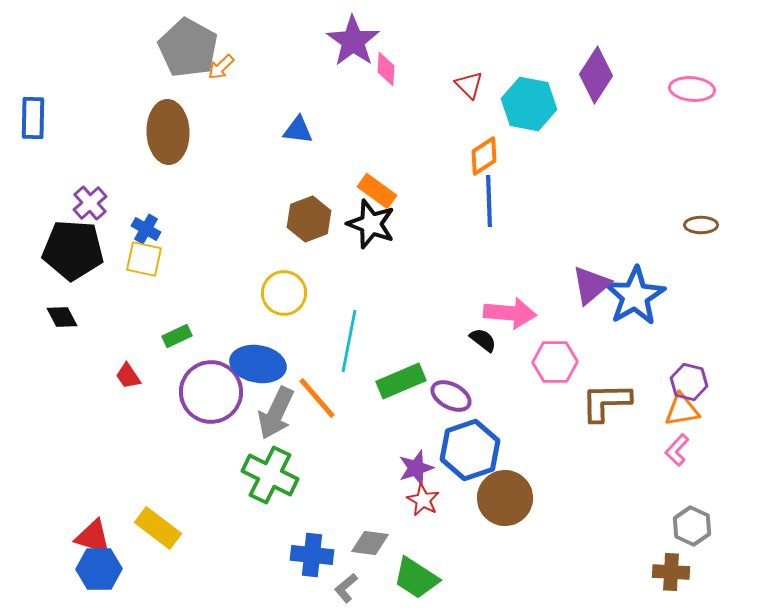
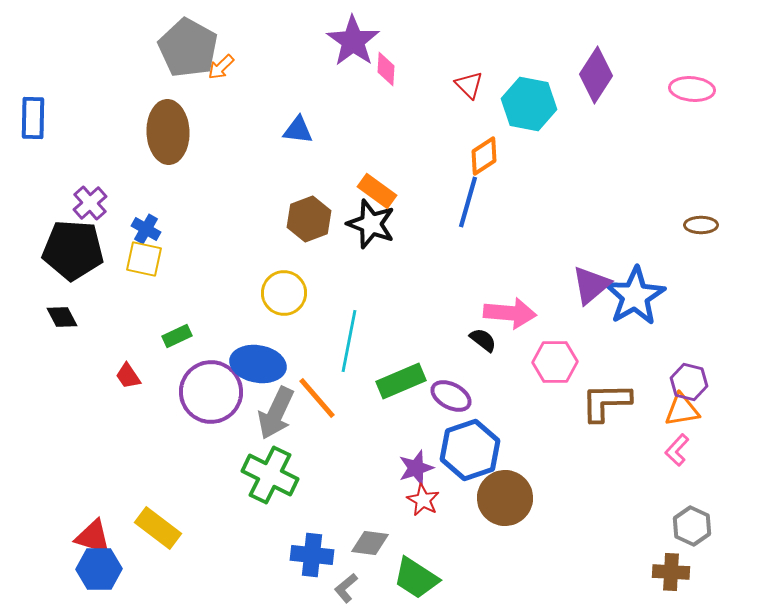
blue line at (489, 201): moved 21 px left, 1 px down; rotated 18 degrees clockwise
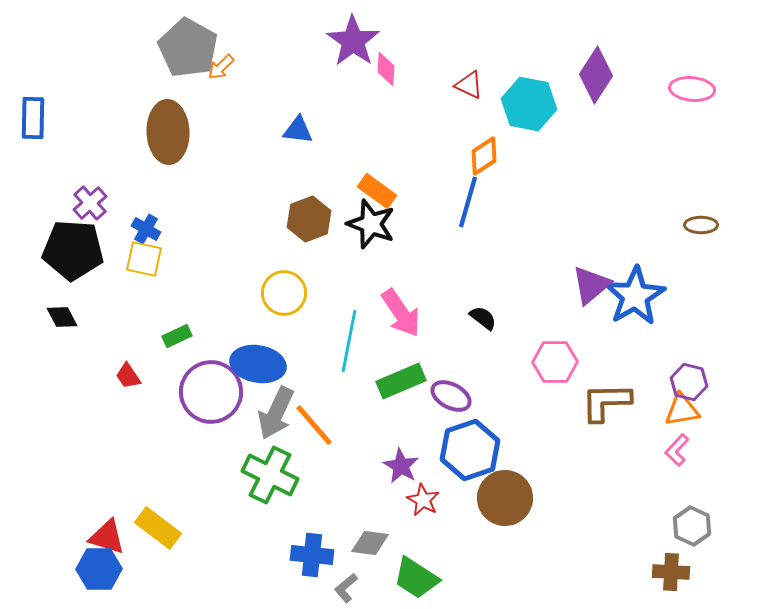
red triangle at (469, 85): rotated 20 degrees counterclockwise
pink arrow at (510, 313): moved 109 px left; rotated 51 degrees clockwise
black semicircle at (483, 340): moved 22 px up
orange line at (317, 398): moved 3 px left, 27 px down
purple star at (416, 468): moved 15 px left, 2 px up; rotated 24 degrees counterclockwise
red triangle at (93, 537): moved 14 px right
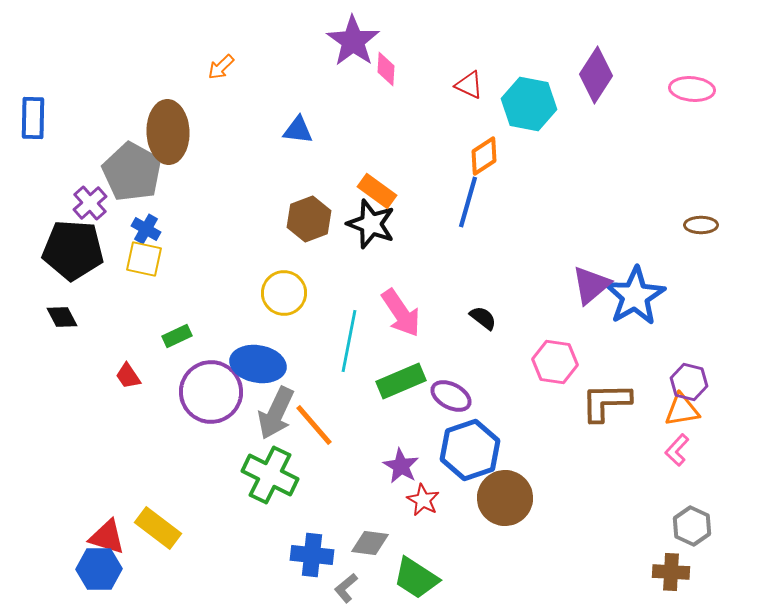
gray pentagon at (188, 48): moved 56 px left, 124 px down
pink hexagon at (555, 362): rotated 9 degrees clockwise
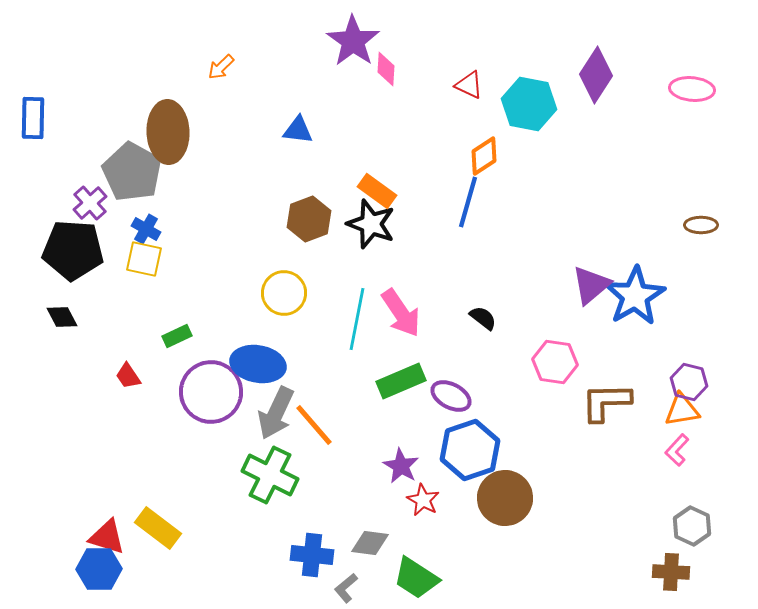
cyan line at (349, 341): moved 8 px right, 22 px up
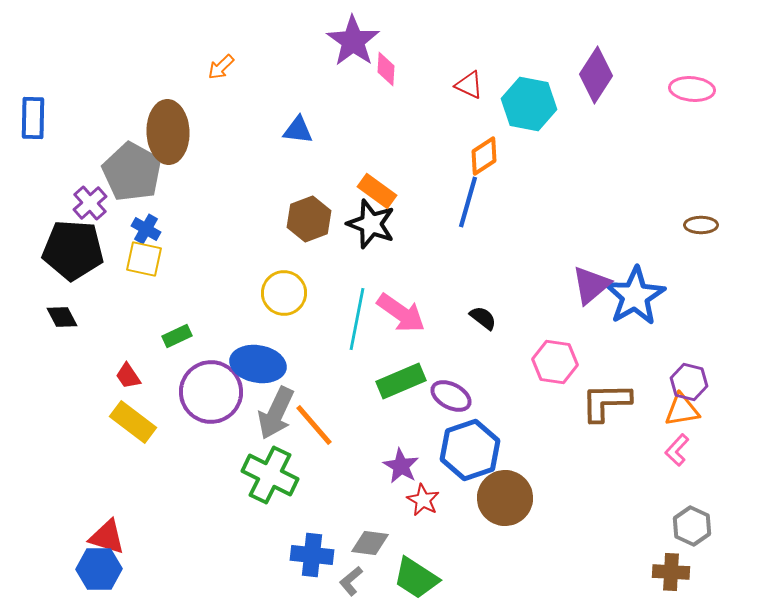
pink arrow at (401, 313): rotated 21 degrees counterclockwise
yellow rectangle at (158, 528): moved 25 px left, 106 px up
gray L-shape at (346, 588): moved 5 px right, 7 px up
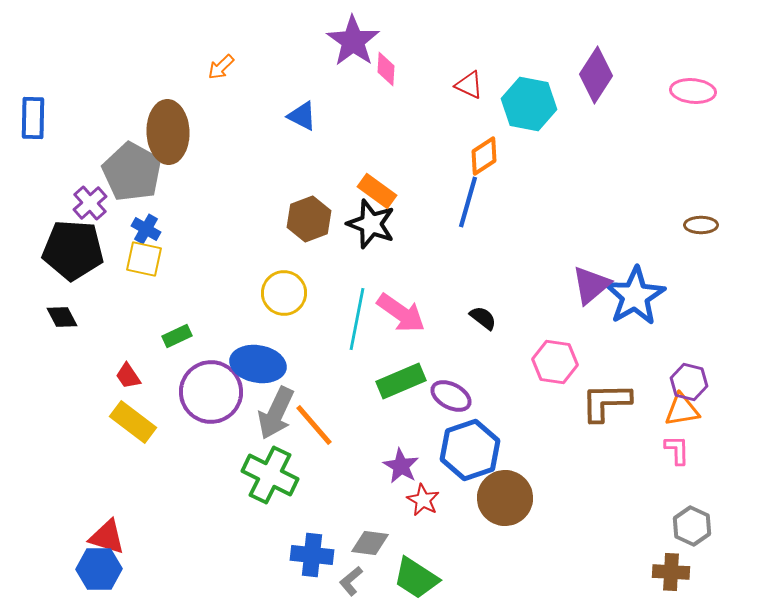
pink ellipse at (692, 89): moved 1 px right, 2 px down
blue triangle at (298, 130): moved 4 px right, 14 px up; rotated 20 degrees clockwise
pink L-shape at (677, 450): rotated 136 degrees clockwise
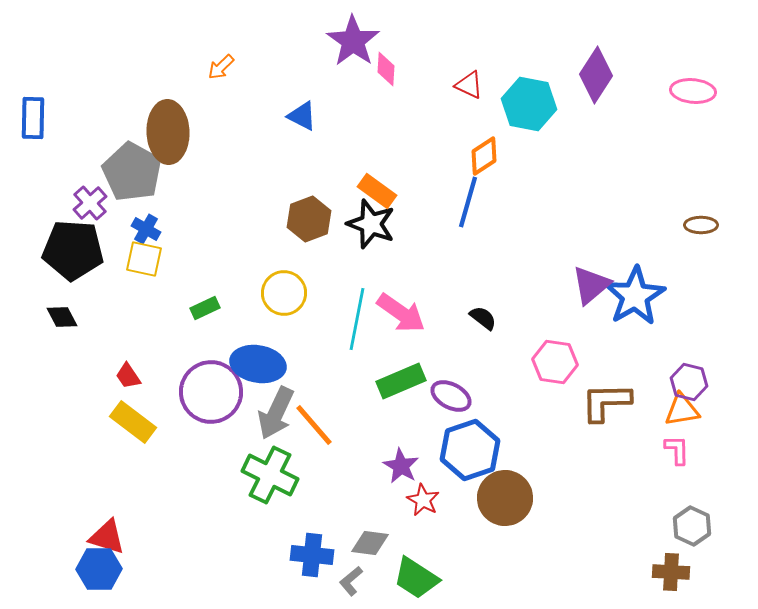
green rectangle at (177, 336): moved 28 px right, 28 px up
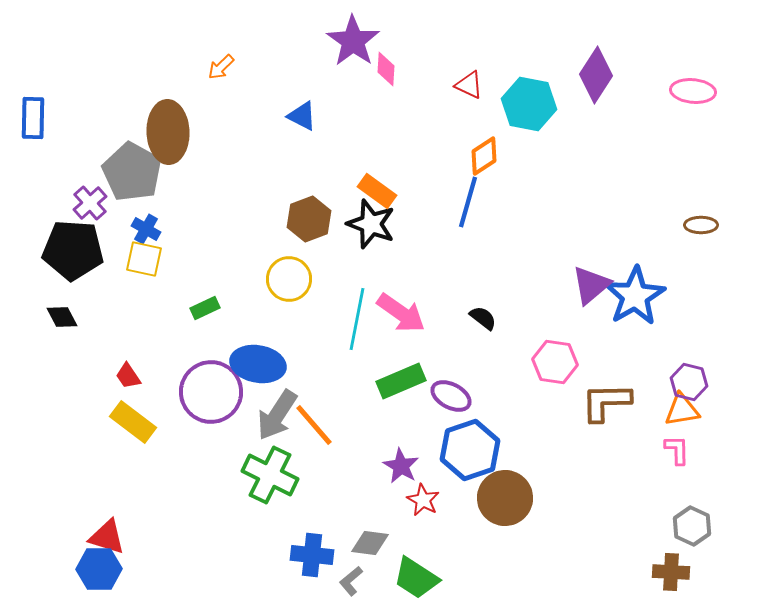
yellow circle at (284, 293): moved 5 px right, 14 px up
gray arrow at (276, 413): moved 1 px right, 2 px down; rotated 8 degrees clockwise
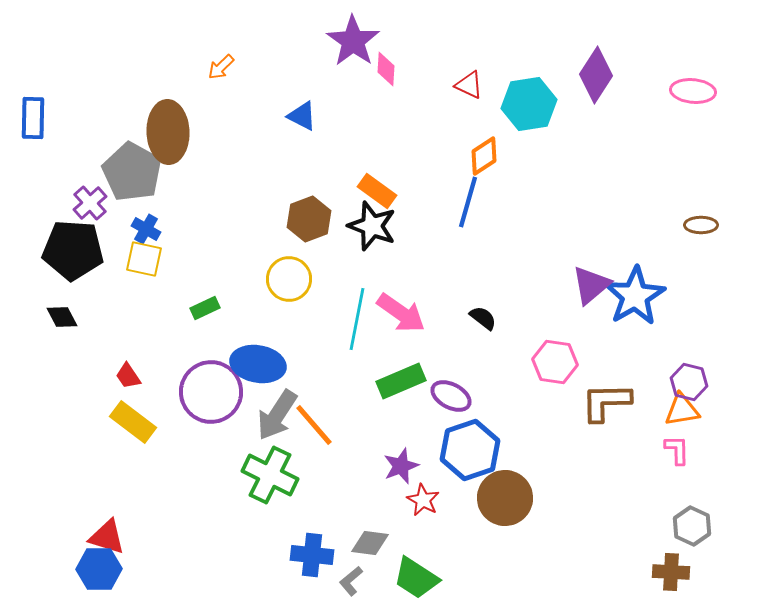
cyan hexagon at (529, 104): rotated 20 degrees counterclockwise
black star at (371, 224): moved 1 px right, 2 px down
purple star at (401, 466): rotated 21 degrees clockwise
